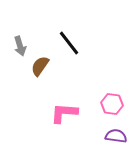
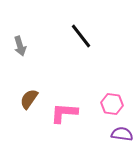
black line: moved 12 px right, 7 px up
brown semicircle: moved 11 px left, 33 px down
purple semicircle: moved 6 px right, 2 px up
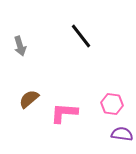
brown semicircle: rotated 15 degrees clockwise
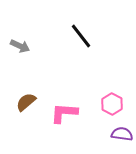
gray arrow: rotated 48 degrees counterclockwise
brown semicircle: moved 3 px left, 3 px down
pink hexagon: rotated 20 degrees clockwise
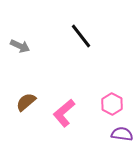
pink L-shape: rotated 44 degrees counterclockwise
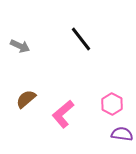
black line: moved 3 px down
brown semicircle: moved 3 px up
pink L-shape: moved 1 px left, 1 px down
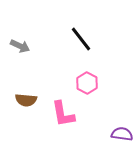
brown semicircle: moved 1 px down; rotated 135 degrees counterclockwise
pink hexagon: moved 25 px left, 21 px up
pink L-shape: rotated 60 degrees counterclockwise
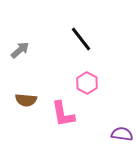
gray arrow: moved 4 px down; rotated 66 degrees counterclockwise
